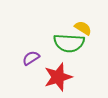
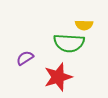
yellow semicircle: moved 1 px right, 3 px up; rotated 150 degrees clockwise
purple semicircle: moved 6 px left
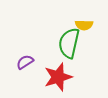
green semicircle: rotated 100 degrees clockwise
purple semicircle: moved 4 px down
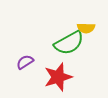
yellow semicircle: moved 2 px right, 3 px down
green semicircle: rotated 132 degrees counterclockwise
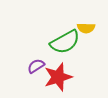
green semicircle: moved 4 px left, 1 px up
purple semicircle: moved 11 px right, 4 px down
